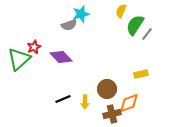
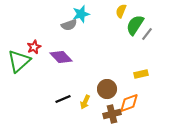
green triangle: moved 2 px down
yellow arrow: rotated 24 degrees clockwise
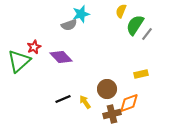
yellow arrow: rotated 120 degrees clockwise
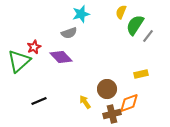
yellow semicircle: moved 1 px down
gray semicircle: moved 8 px down
gray line: moved 1 px right, 2 px down
black line: moved 24 px left, 2 px down
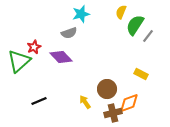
yellow rectangle: rotated 40 degrees clockwise
brown cross: moved 1 px right, 1 px up
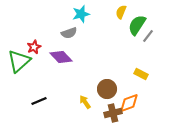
green semicircle: moved 2 px right
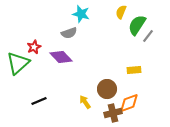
cyan star: rotated 30 degrees clockwise
green triangle: moved 1 px left, 2 px down
yellow rectangle: moved 7 px left, 4 px up; rotated 32 degrees counterclockwise
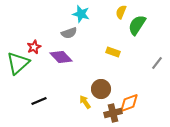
gray line: moved 9 px right, 27 px down
yellow rectangle: moved 21 px left, 18 px up; rotated 24 degrees clockwise
brown circle: moved 6 px left
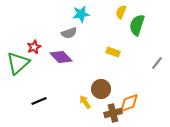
cyan star: rotated 24 degrees counterclockwise
green semicircle: rotated 15 degrees counterclockwise
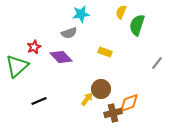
yellow rectangle: moved 8 px left
green triangle: moved 1 px left, 3 px down
yellow arrow: moved 2 px right, 3 px up; rotated 72 degrees clockwise
